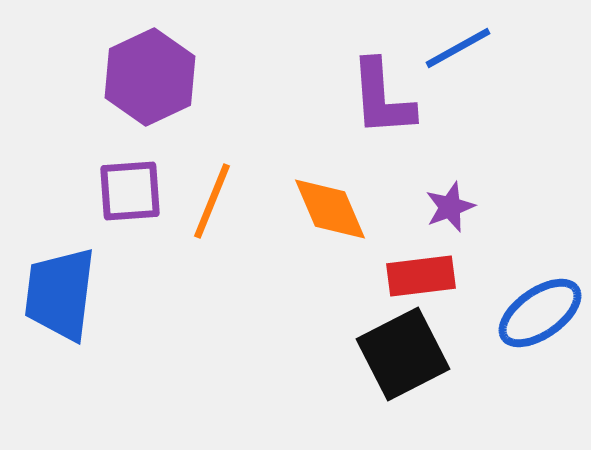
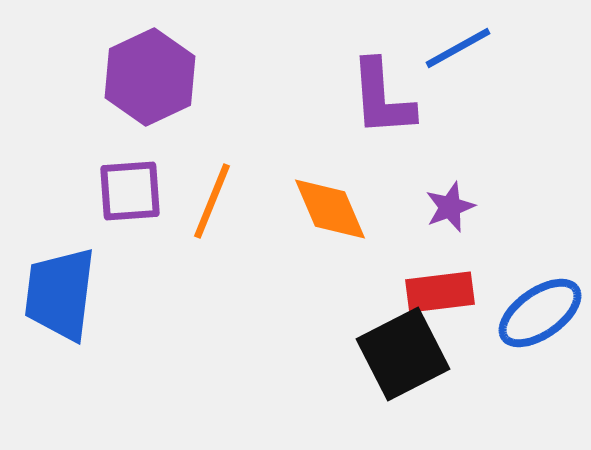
red rectangle: moved 19 px right, 16 px down
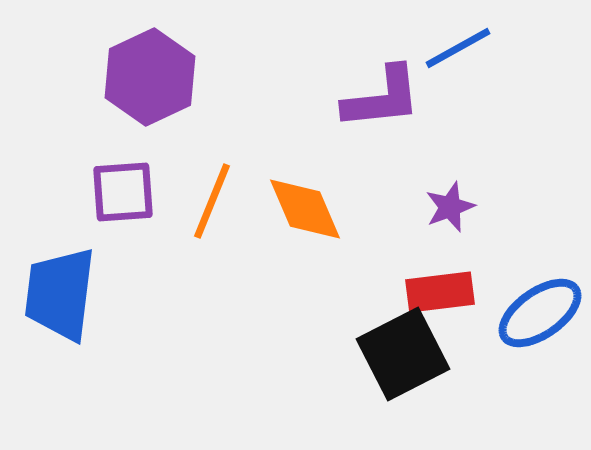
purple L-shape: rotated 92 degrees counterclockwise
purple square: moved 7 px left, 1 px down
orange diamond: moved 25 px left
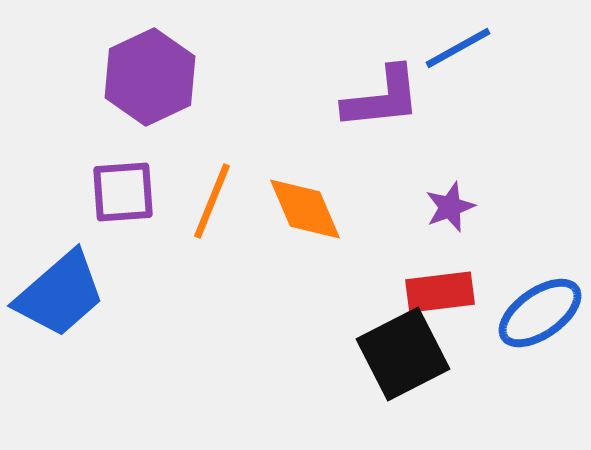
blue trapezoid: rotated 138 degrees counterclockwise
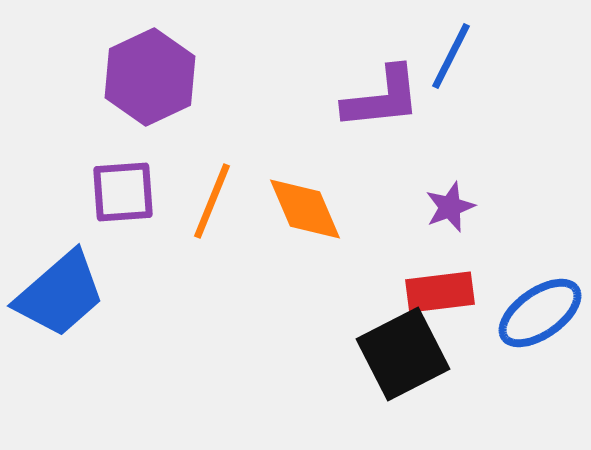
blue line: moved 7 px left, 8 px down; rotated 34 degrees counterclockwise
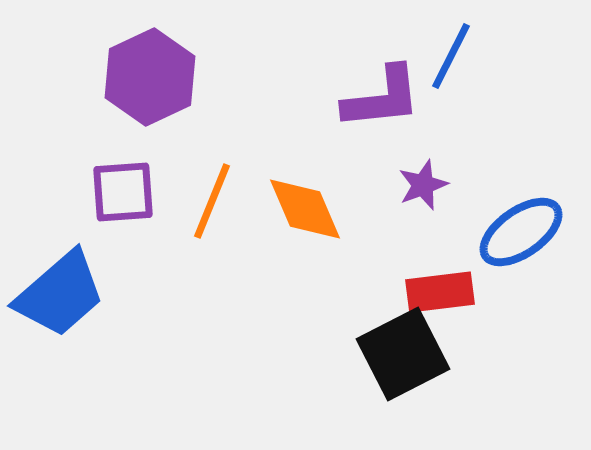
purple star: moved 27 px left, 22 px up
blue ellipse: moved 19 px left, 81 px up
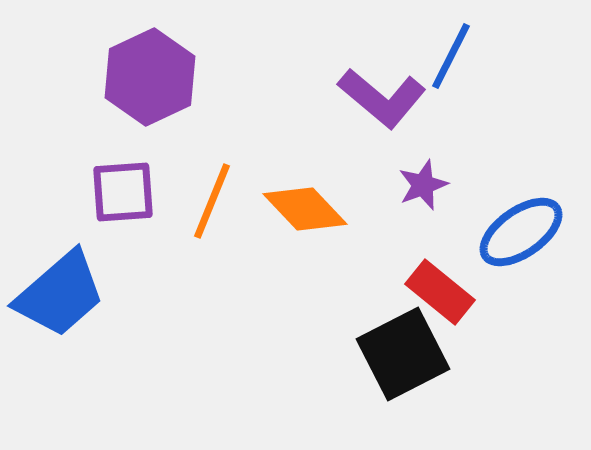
purple L-shape: rotated 46 degrees clockwise
orange diamond: rotated 20 degrees counterclockwise
red rectangle: rotated 46 degrees clockwise
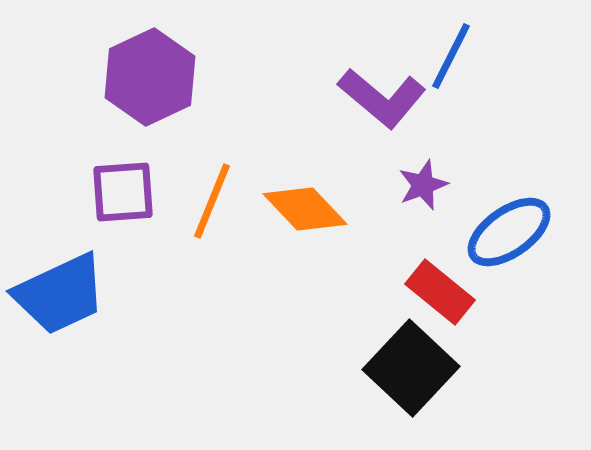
blue ellipse: moved 12 px left
blue trapezoid: rotated 16 degrees clockwise
black square: moved 8 px right, 14 px down; rotated 20 degrees counterclockwise
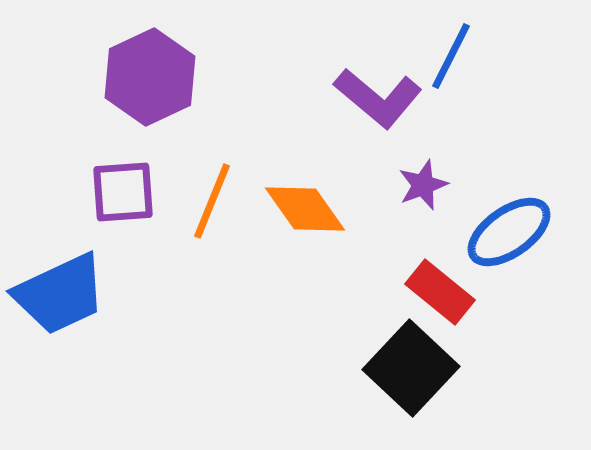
purple L-shape: moved 4 px left
orange diamond: rotated 8 degrees clockwise
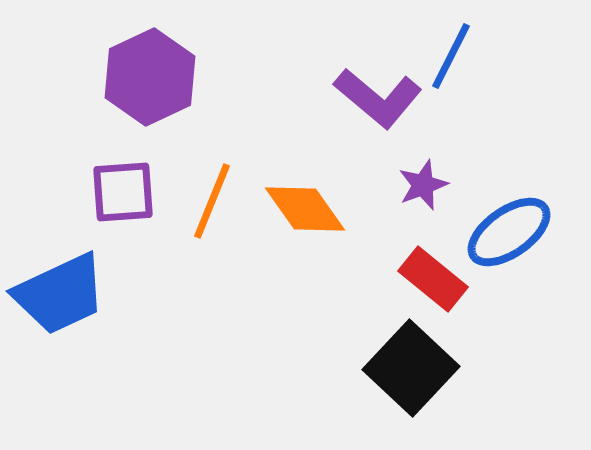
red rectangle: moved 7 px left, 13 px up
